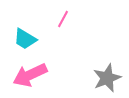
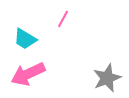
pink arrow: moved 2 px left, 1 px up
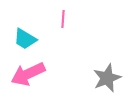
pink line: rotated 24 degrees counterclockwise
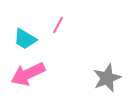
pink line: moved 5 px left, 6 px down; rotated 24 degrees clockwise
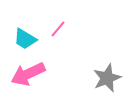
pink line: moved 4 px down; rotated 12 degrees clockwise
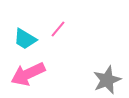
gray star: moved 2 px down
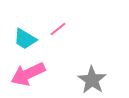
pink line: rotated 12 degrees clockwise
gray star: moved 15 px left; rotated 16 degrees counterclockwise
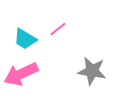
pink arrow: moved 7 px left
gray star: moved 9 px up; rotated 24 degrees counterclockwise
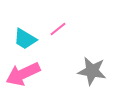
pink arrow: moved 2 px right
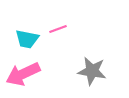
pink line: rotated 18 degrees clockwise
cyan trapezoid: moved 2 px right; rotated 20 degrees counterclockwise
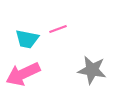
gray star: moved 1 px up
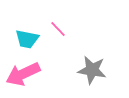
pink line: rotated 66 degrees clockwise
